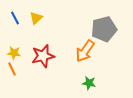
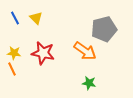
yellow triangle: rotated 32 degrees counterclockwise
orange arrow: rotated 90 degrees counterclockwise
red star: moved 3 px up; rotated 25 degrees clockwise
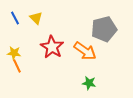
red star: moved 9 px right, 6 px up; rotated 20 degrees clockwise
orange line: moved 5 px right, 3 px up
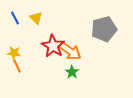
red star: moved 1 px right, 1 px up
orange arrow: moved 15 px left
green star: moved 17 px left, 11 px up; rotated 24 degrees clockwise
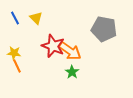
gray pentagon: rotated 25 degrees clockwise
red star: rotated 10 degrees counterclockwise
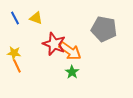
yellow triangle: rotated 24 degrees counterclockwise
red star: moved 1 px right, 2 px up
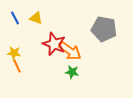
green star: rotated 24 degrees counterclockwise
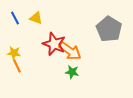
gray pentagon: moved 5 px right; rotated 20 degrees clockwise
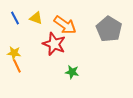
orange arrow: moved 5 px left, 26 px up
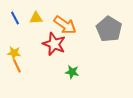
yellow triangle: rotated 24 degrees counterclockwise
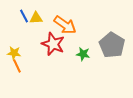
blue line: moved 9 px right, 2 px up
gray pentagon: moved 3 px right, 16 px down
red star: moved 1 px left
green star: moved 11 px right, 18 px up
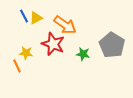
yellow triangle: rotated 24 degrees counterclockwise
yellow star: moved 12 px right
